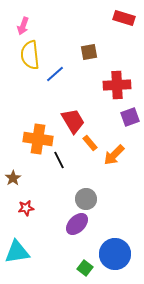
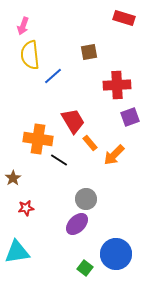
blue line: moved 2 px left, 2 px down
black line: rotated 30 degrees counterclockwise
blue circle: moved 1 px right
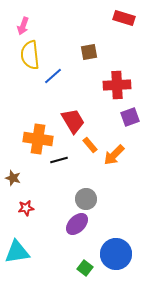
orange rectangle: moved 2 px down
black line: rotated 48 degrees counterclockwise
brown star: rotated 21 degrees counterclockwise
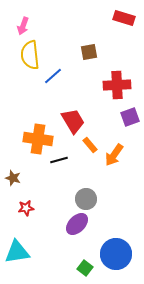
orange arrow: rotated 10 degrees counterclockwise
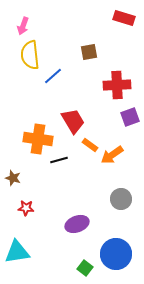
orange rectangle: rotated 14 degrees counterclockwise
orange arrow: moved 2 px left; rotated 20 degrees clockwise
gray circle: moved 35 px right
red star: rotated 14 degrees clockwise
purple ellipse: rotated 25 degrees clockwise
